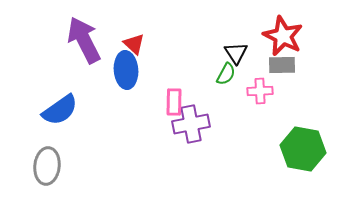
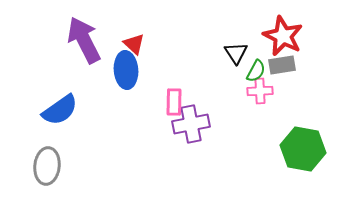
gray rectangle: rotated 8 degrees counterclockwise
green semicircle: moved 30 px right, 3 px up
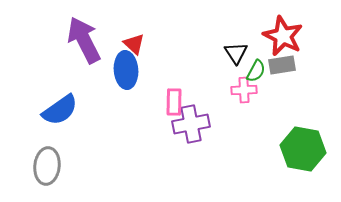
pink cross: moved 16 px left, 1 px up
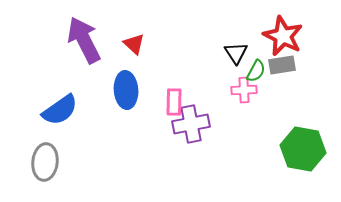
blue ellipse: moved 20 px down
gray ellipse: moved 2 px left, 4 px up
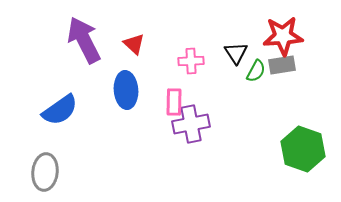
red star: rotated 30 degrees counterclockwise
pink cross: moved 53 px left, 29 px up
green hexagon: rotated 9 degrees clockwise
gray ellipse: moved 10 px down
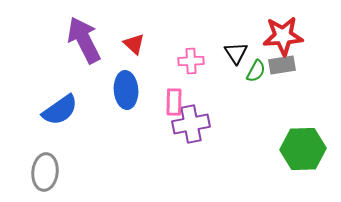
green hexagon: rotated 21 degrees counterclockwise
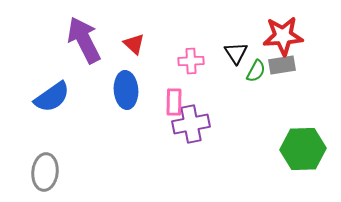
blue semicircle: moved 8 px left, 13 px up
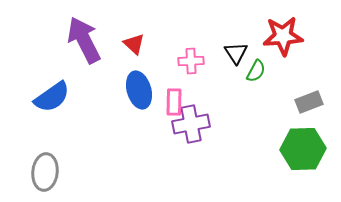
gray rectangle: moved 27 px right, 37 px down; rotated 12 degrees counterclockwise
blue ellipse: moved 13 px right; rotated 12 degrees counterclockwise
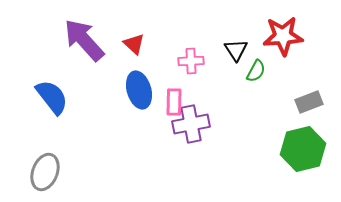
purple arrow: rotated 15 degrees counterclockwise
black triangle: moved 3 px up
blue semicircle: rotated 93 degrees counterclockwise
green hexagon: rotated 12 degrees counterclockwise
gray ellipse: rotated 15 degrees clockwise
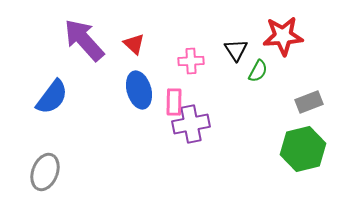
green semicircle: moved 2 px right
blue semicircle: rotated 75 degrees clockwise
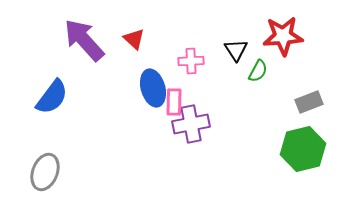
red triangle: moved 5 px up
blue ellipse: moved 14 px right, 2 px up
